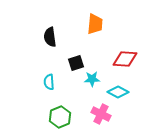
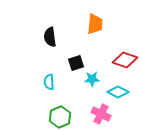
red diamond: moved 1 px down; rotated 15 degrees clockwise
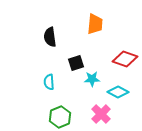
red diamond: moved 1 px up
pink cross: rotated 18 degrees clockwise
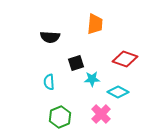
black semicircle: rotated 78 degrees counterclockwise
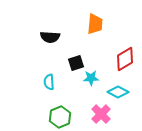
red diamond: rotated 50 degrees counterclockwise
cyan star: moved 1 px left, 1 px up
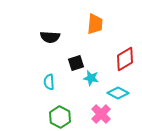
cyan star: rotated 14 degrees clockwise
cyan diamond: moved 1 px down
green hexagon: rotated 10 degrees counterclockwise
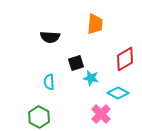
green hexagon: moved 21 px left
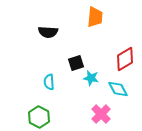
orange trapezoid: moved 7 px up
black semicircle: moved 2 px left, 5 px up
cyan diamond: moved 4 px up; rotated 35 degrees clockwise
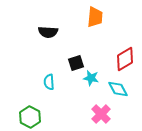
green hexagon: moved 9 px left
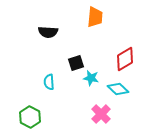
cyan diamond: rotated 20 degrees counterclockwise
